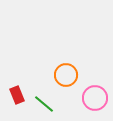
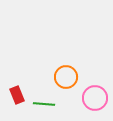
orange circle: moved 2 px down
green line: rotated 35 degrees counterclockwise
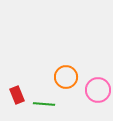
pink circle: moved 3 px right, 8 px up
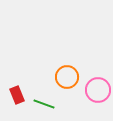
orange circle: moved 1 px right
green line: rotated 15 degrees clockwise
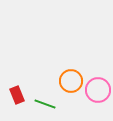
orange circle: moved 4 px right, 4 px down
green line: moved 1 px right
